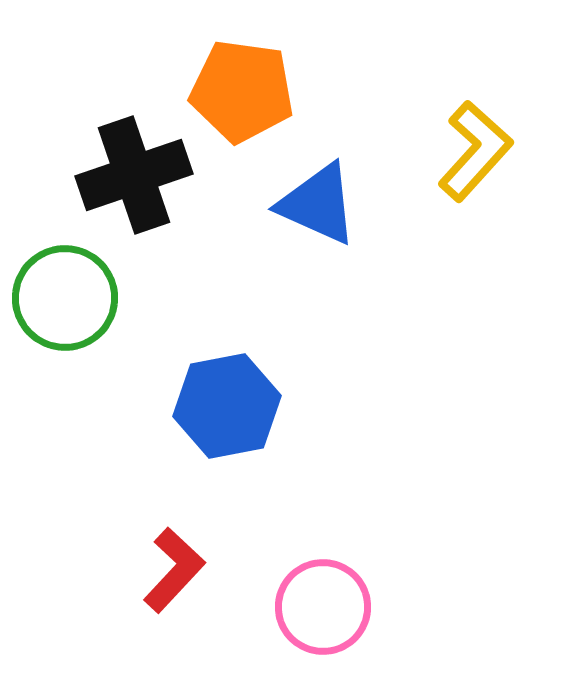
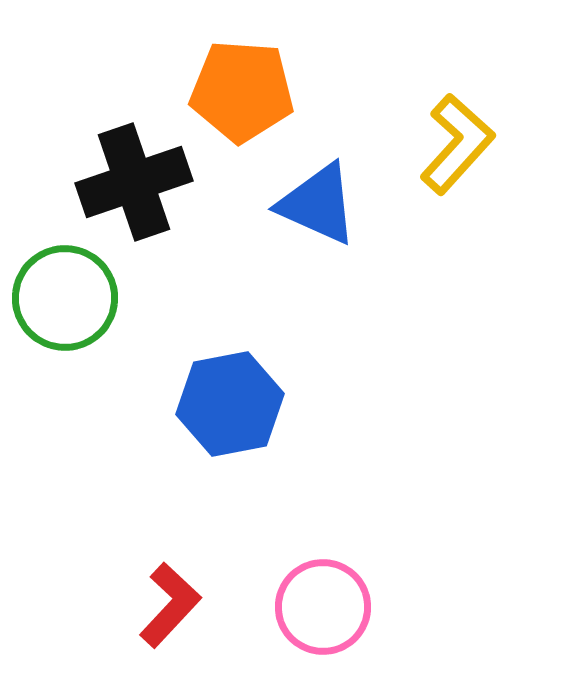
orange pentagon: rotated 4 degrees counterclockwise
yellow L-shape: moved 18 px left, 7 px up
black cross: moved 7 px down
blue hexagon: moved 3 px right, 2 px up
red L-shape: moved 4 px left, 35 px down
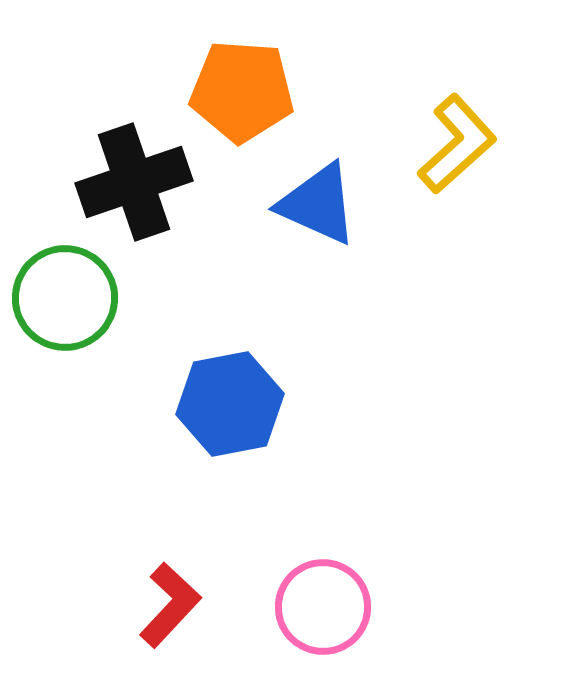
yellow L-shape: rotated 6 degrees clockwise
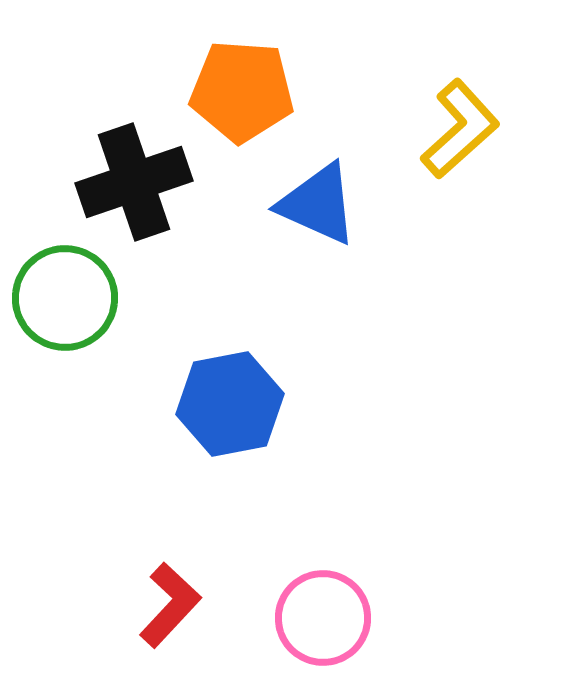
yellow L-shape: moved 3 px right, 15 px up
pink circle: moved 11 px down
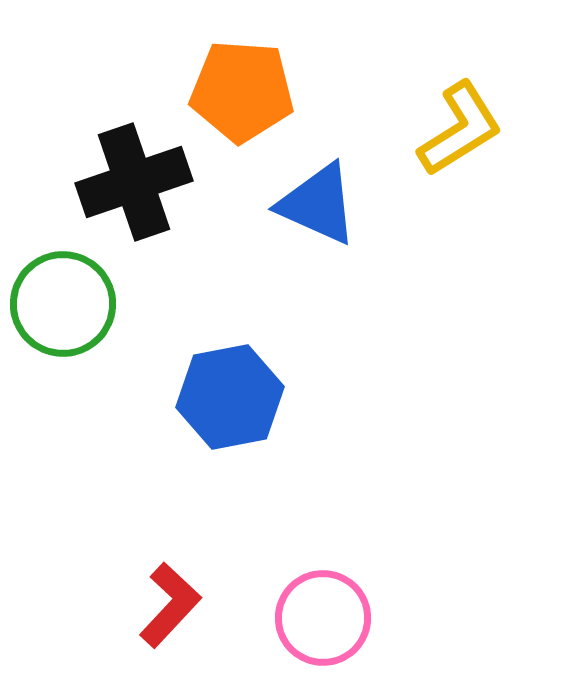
yellow L-shape: rotated 10 degrees clockwise
green circle: moved 2 px left, 6 px down
blue hexagon: moved 7 px up
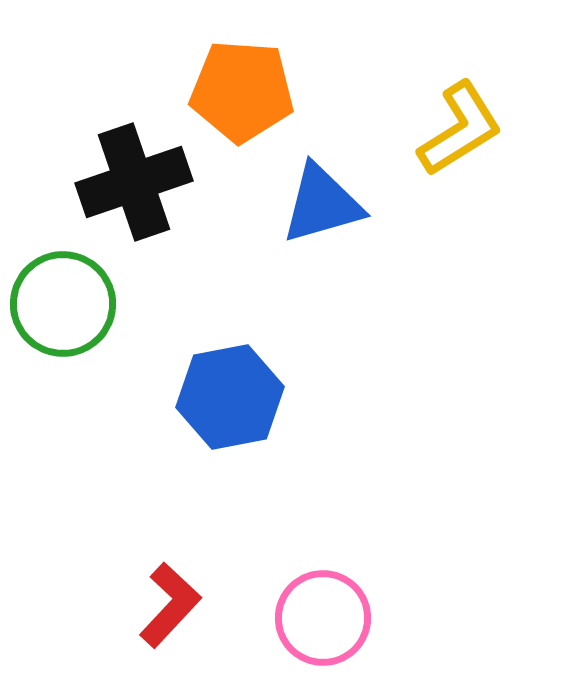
blue triangle: moved 4 px right; rotated 40 degrees counterclockwise
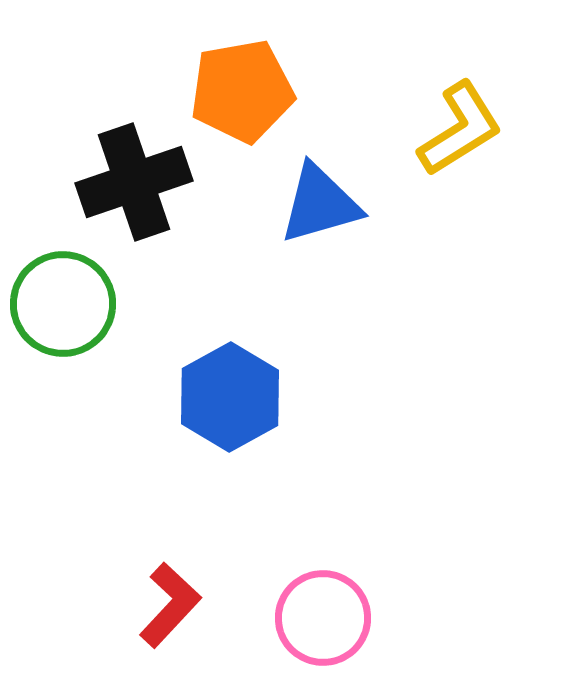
orange pentagon: rotated 14 degrees counterclockwise
blue triangle: moved 2 px left
blue hexagon: rotated 18 degrees counterclockwise
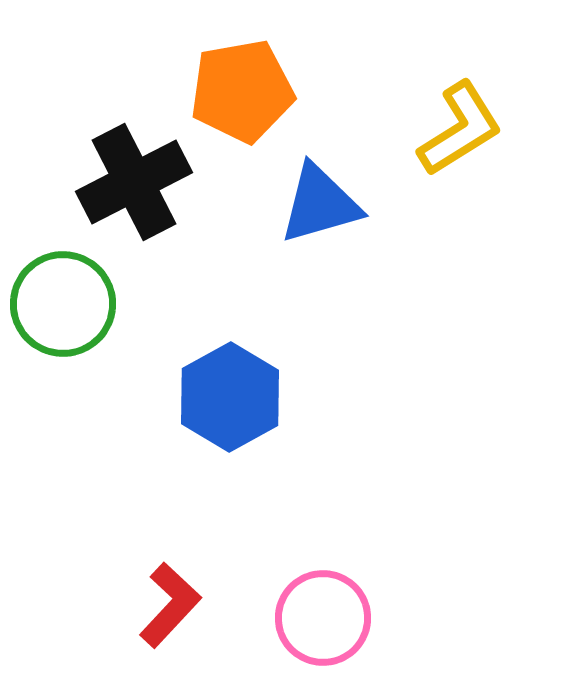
black cross: rotated 8 degrees counterclockwise
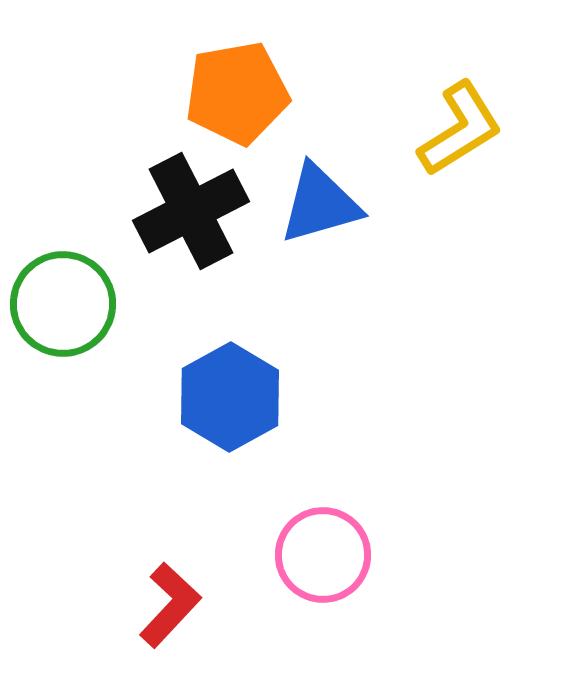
orange pentagon: moved 5 px left, 2 px down
black cross: moved 57 px right, 29 px down
pink circle: moved 63 px up
